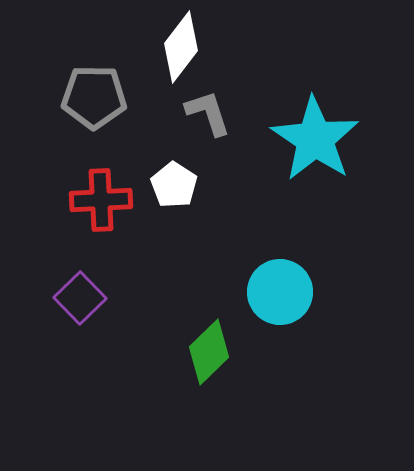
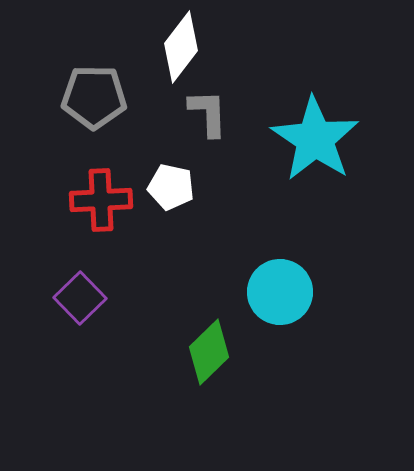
gray L-shape: rotated 16 degrees clockwise
white pentagon: moved 3 px left, 2 px down; rotated 21 degrees counterclockwise
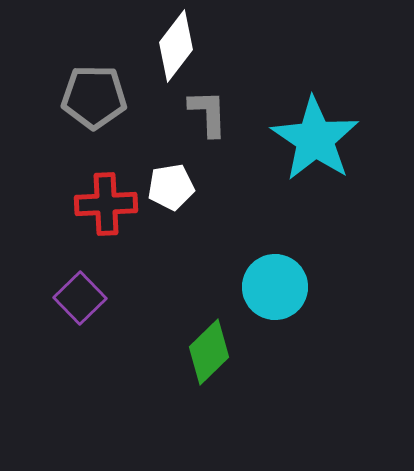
white diamond: moved 5 px left, 1 px up
white pentagon: rotated 21 degrees counterclockwise
red cross: moved 5 px right, 4 px down
cyan circle: moved 5 px left, 5 px up
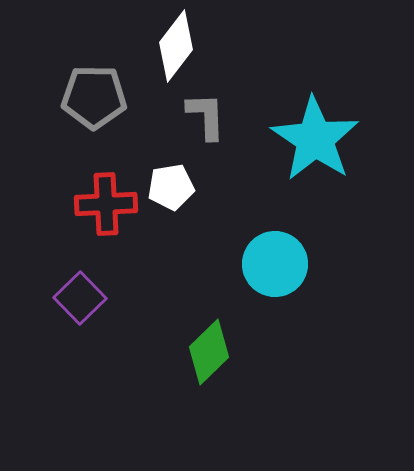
gray L-shape: moved 2 px left, 3 px down
cyan circle: moved 23 px up
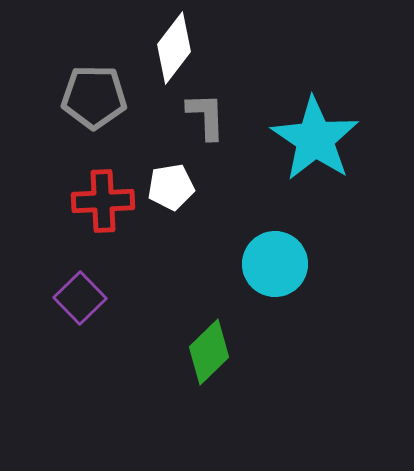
white diamond: moved 2 px left, 2 px down
red cross: moved 3 px left, 3 px up
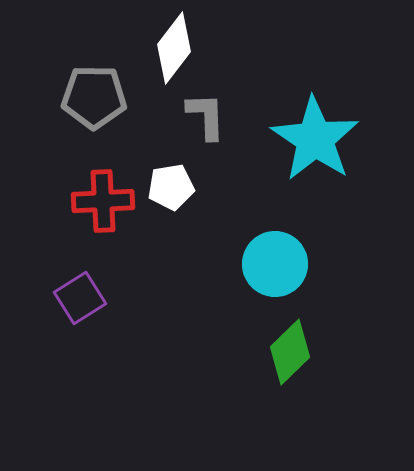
purple square: rotated 12 degrees clockwise
green diamond: moved 81 px right
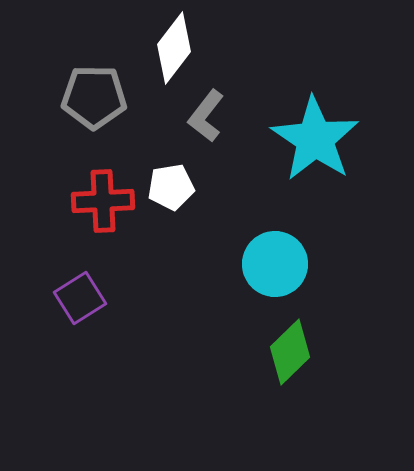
gray L-shape: rotated 140 degrees counterclockwise
